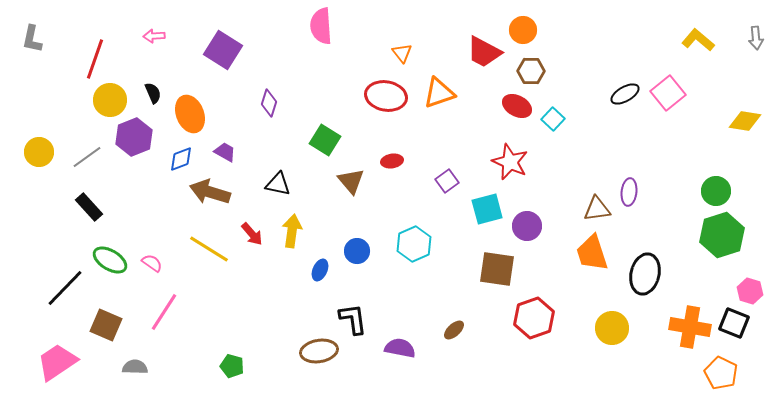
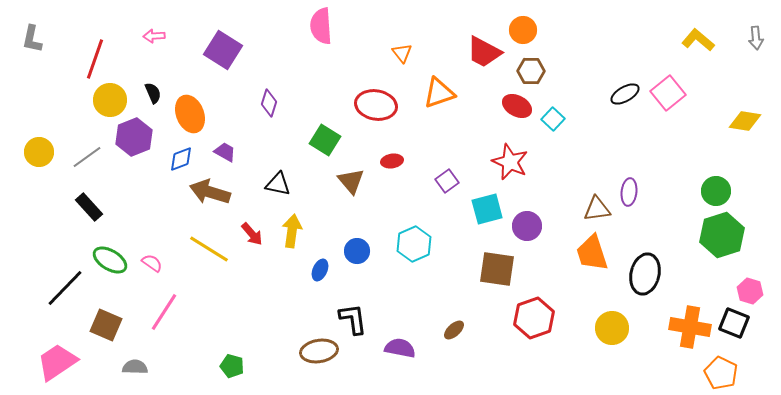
red ellipse at (386, 96): moved 10 px left, 9 px down
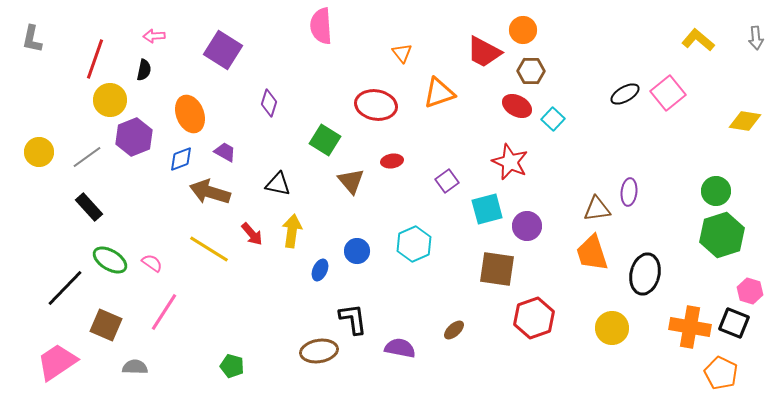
black semicircle at (153, 93): moved 9 px left, 23 px up; rotated 35 degrees clockwise
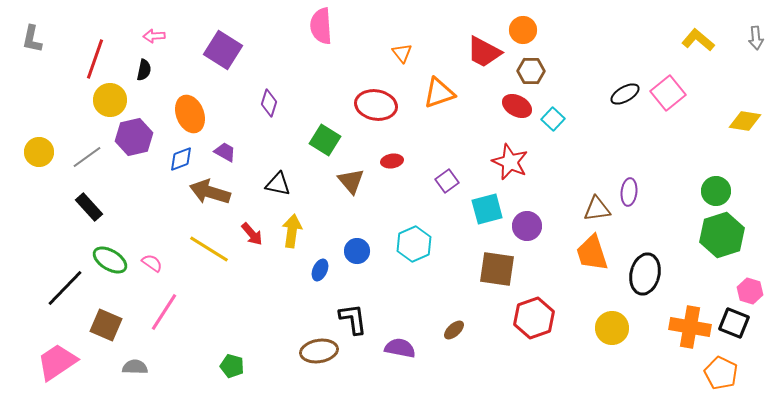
purple hexagon at (134, 137): rotated 9 degrees clockwise
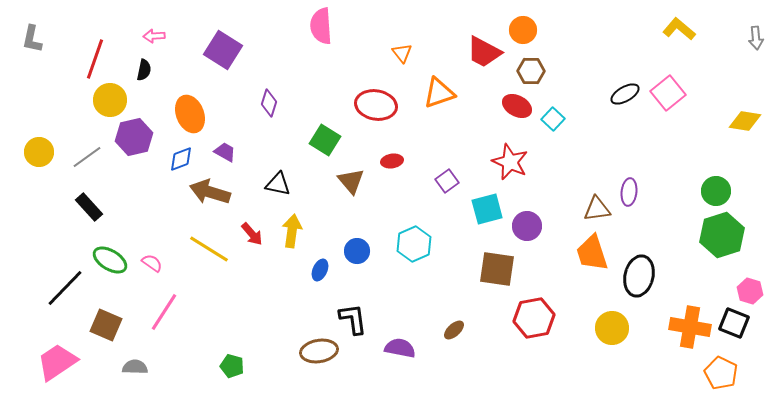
yellow L-shape at (698, 40): moved 19 px left, 11 px up
black ellipse at (645, 274): moved 6 px left, 2 px down
red hexagon at (534, 318): rotated 9 degrees clockwise
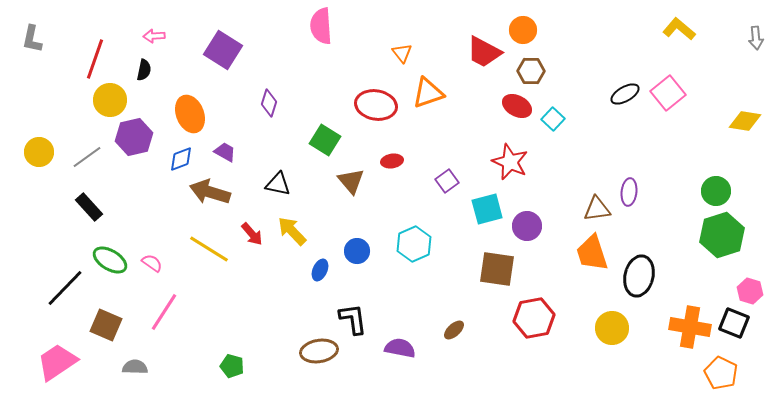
orange triangle at (439, 93): moved 11 px left
yellow arrow at (292, 231): rotated 52 degrees counterclockwise
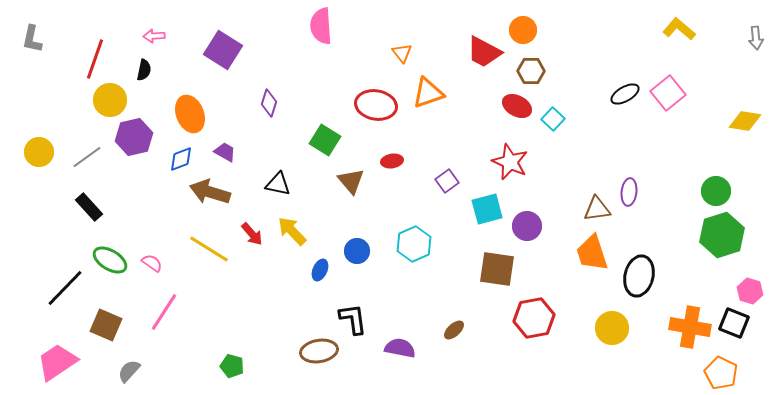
gray semicircle at (135, 367): moved 6 px left, 4 px down; rotated 50 degrees counterclockwise
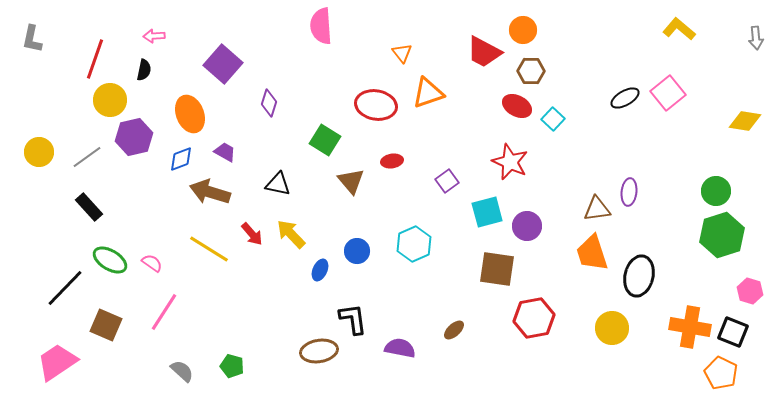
purple square at (223, 50): moved 14 px down; rotated 9 degrees clockwise
black ellipse at (625, 94): moved 4 px down
cyan square at (487, 209): moved 3 px down
yellow arrow at (292, 231): moved 1 px left, 3 px down
black square at (734, 323): moved 1 px left, 9 px down
gray semicircle at (129, 371): moved 53 px right; rotated 90 degrees clockwise
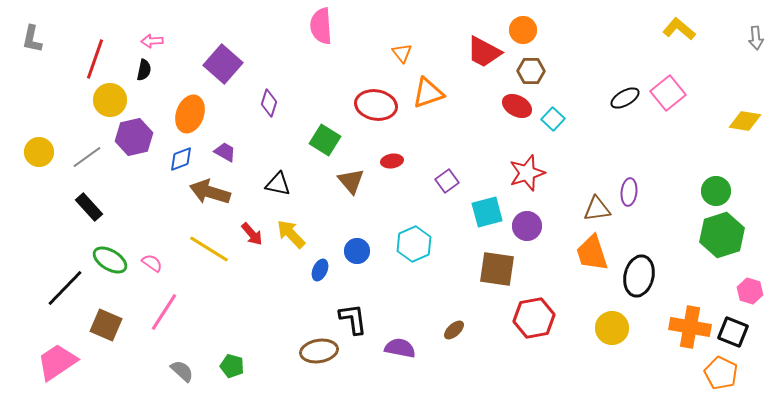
pink arrow at (154, 36): moved 2 px left, 5 px down
orange ellipse at (190, 114): rotated 42 degrees clockwise
red star at (510, 162): moved 17 px right, 11 px down; rotated 30 degrees clockwise
